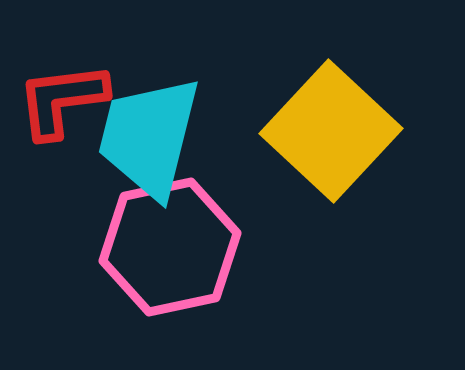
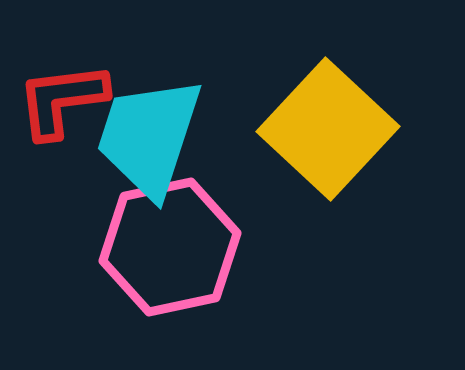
yellow square: moved 3 px left, 2 px up
cyan trapezoid: rotated 4 degrees clockwise
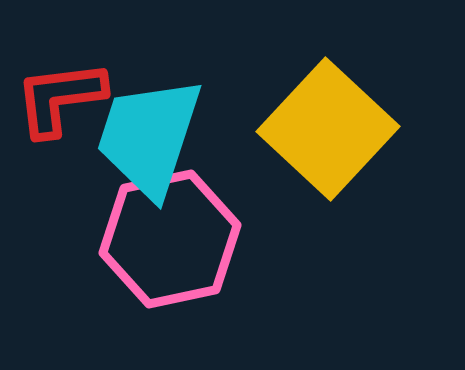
red L-shape: moved 2 px left, 2 px up
pink hexagon: moved 8 px up
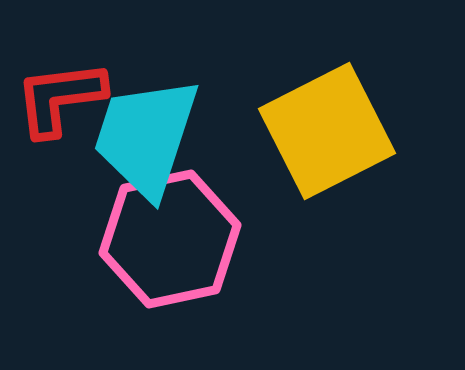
yellow square: moved 1 px left, 2 px down; rotated 20 degrees clockwise
cyan trapezoid: moved 3 px left
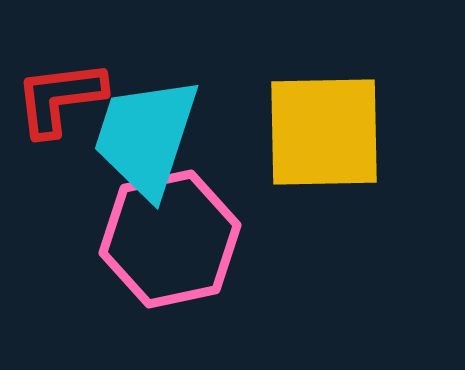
yellow square: moved 3 px left, 1 px down; rotated 26 degrees clockwise
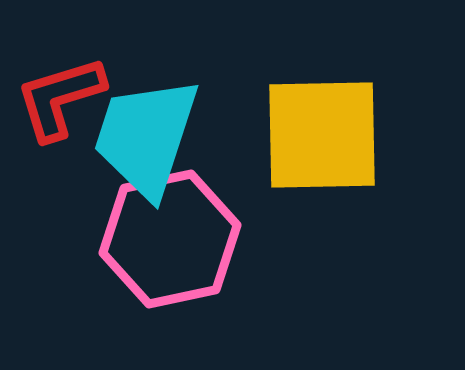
red L-shape: rotated 10 degrees counterclockwise
yellow square: moved 2 px left, 3 px down
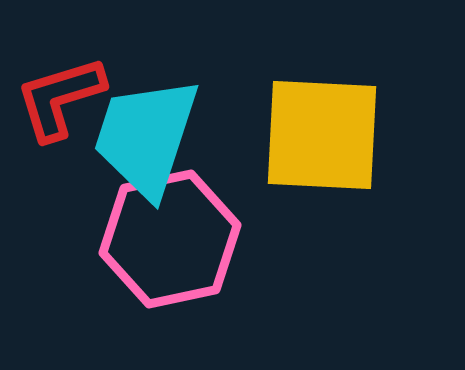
yellow square: rotated 4 degrees clockwise
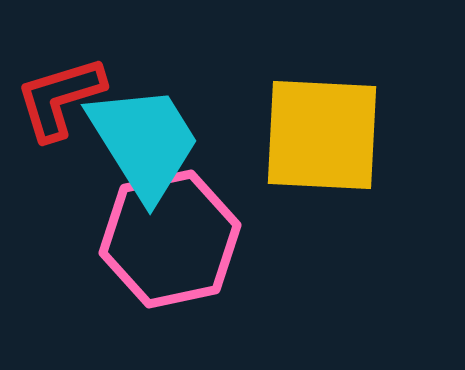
cyan trapezoid: moved 2 px left, 5 px down; rotated 130 degrees clockwise
